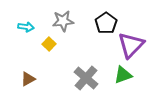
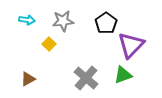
cyan arrow: moved 1 px right, 7 px up
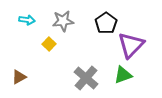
brown triangle: moved 9 px left, 2 px up
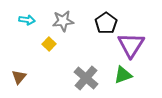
purple triangle: rotated 12 degrees counterclockwise
brown triangle: rotated 21 degrees counterclockwise
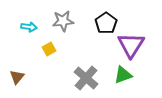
cyan arrow: moved 2 px right, 7 px down
yellow square: moved 5 px down; rotated 16 degrees clockwise
brown triangle: moved 2 px left
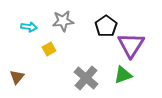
black pentagon: moved 3 px down
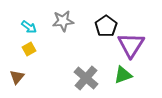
cyan arrow: rotated 28 degrees clockwise
yellow square: moved 20 px left
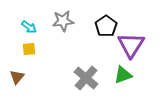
yellow square: rotated 24 degrees clockwise
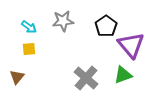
purple triangle: rotated 12 degrees counterclockwise
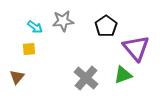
cyan arrow: moved 6 px right
purple triangle: moved 5 px right, 3 px down
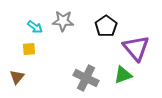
gray star: rotated 10 degrees clockwise
gray cross: rotated 15 degrees counterclockwise
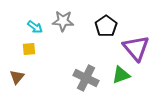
green triangle: moved 2 px left
